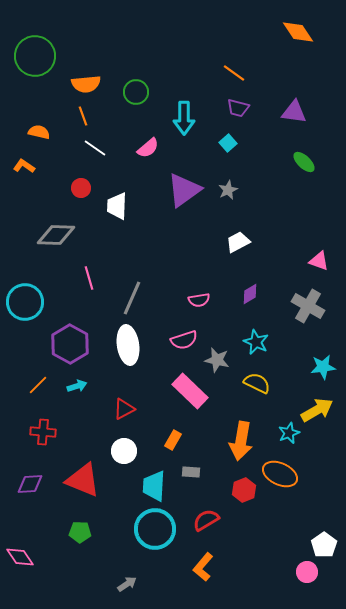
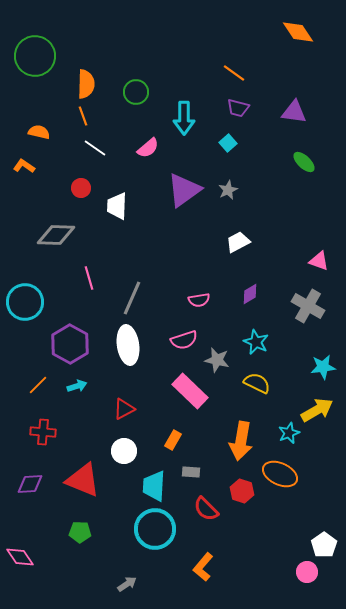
orange semicircle at (86, 84): rotated 84 degrees counterclockwise
red hexagon at (244, 490): moved 2 px left, 1 px down; rotated 20 degrees counterclockwise
red semicircle at (206, 520): moved 11 px up; rotated 104 degrees counterclockwise
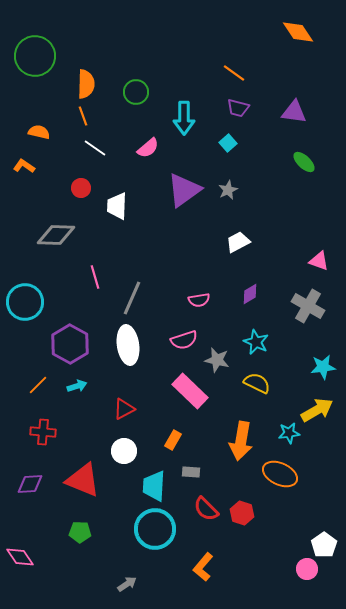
pink line at (89, 278): moved 6 px right, 1 px up
cyan star at (289, 433): rotated 15 degrees clockwise
red hexagon at (242, 491): moved 22 px down
pink circle at (307, 572): moved 3 px up
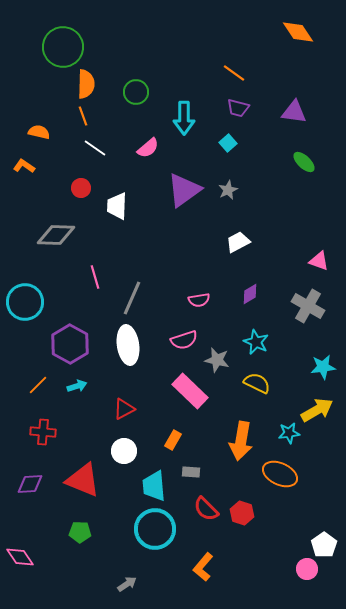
green circle at (35, 56): moved 28 px right, 9 px up
cyan trapezoid at (154, 486): rotated 8 degrees counterclockwise
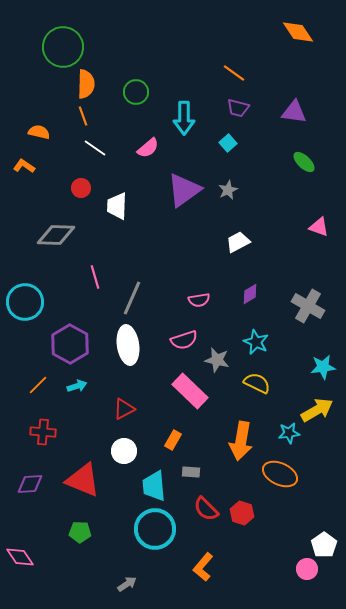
pink triangle at (319, 261): moved 34 px up
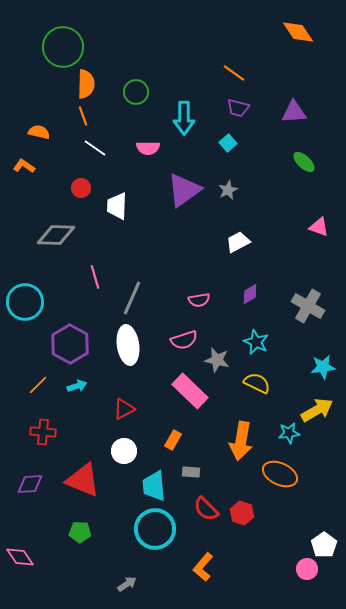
purple triangle at (294, 112): rotated 12 degrees counterclockwise
pink semicircle at (148, 148): rotated 40 degrees clockwise
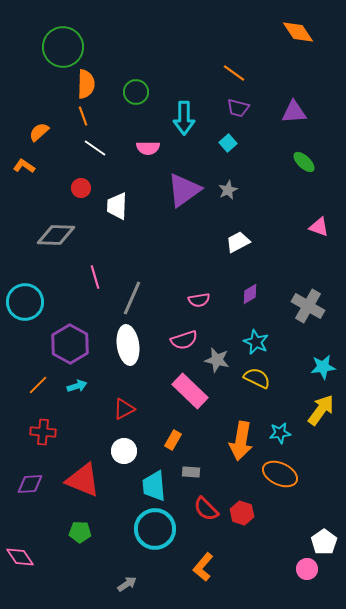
orange semicircle at (39, 132): rotated 55 degrees counterclockwise
yellow semicircle at (257, 383): moved 5 px up
yellow arrow at (317, 410): moved 4 px right; rotated 24 degrees counterclockwise
cyan star at (289, 433): moved 9 px left
white pentagon at (324, 545): moved 3 px up
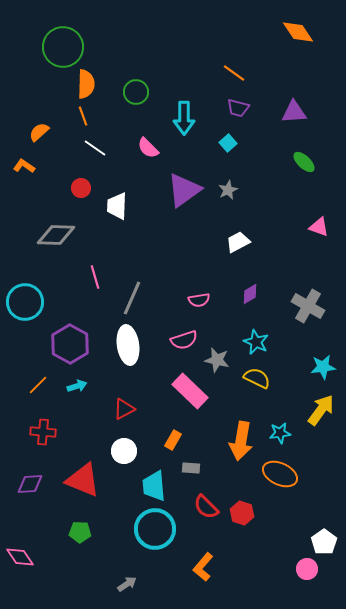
pink semicircle at (148, 148): rotated 45 degrees clockwise
gray rectangle at (191, 472): moved 4 px up
red semicircle at (206, 509): moved 2 px up
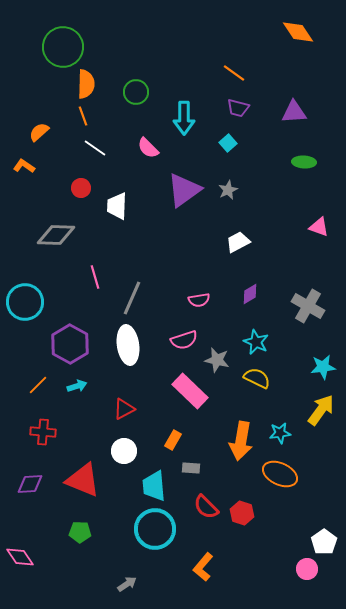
green ellipse at (304, 162): rotated 40 degrees counterclockwise
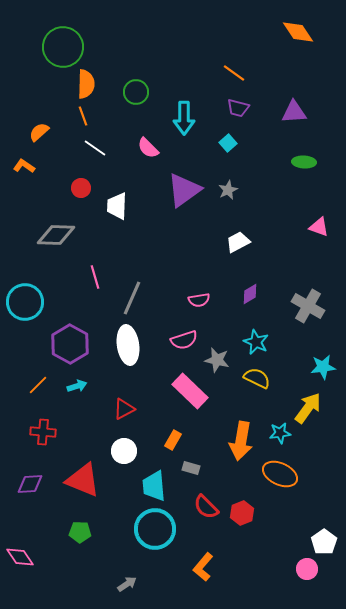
yellow arrow at (321, 410): moved 13 px left, 2 px up
gray rectangle at (191, 468): rotated 12 degrees clockwise
red hexagon at (242, 513): rotated 20 degrees clockwise
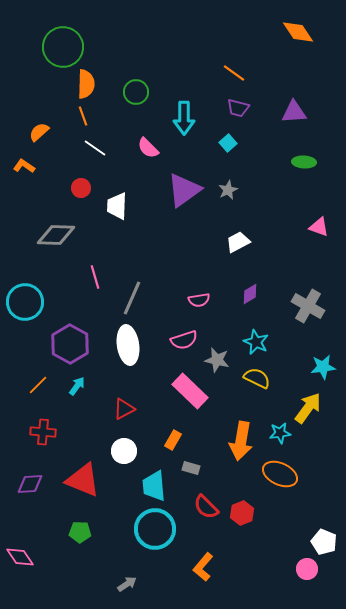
cyan arrow at (77, 386): rotated 36 degrees counterclockwise
white pentagon at (324, 542): rotated 15 degrees counterclockwise
